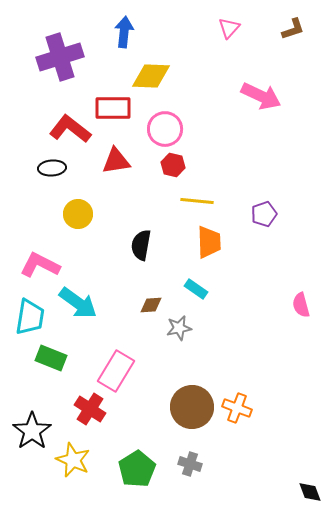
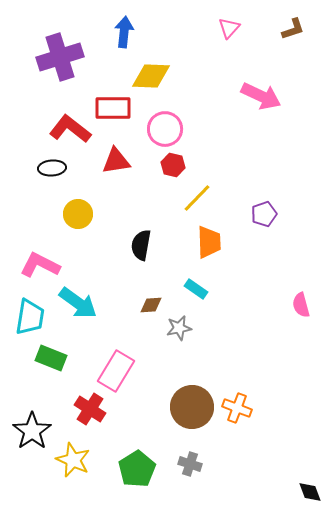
yellow line: moved 3 px up; rotated 52 degrees counterclockwise
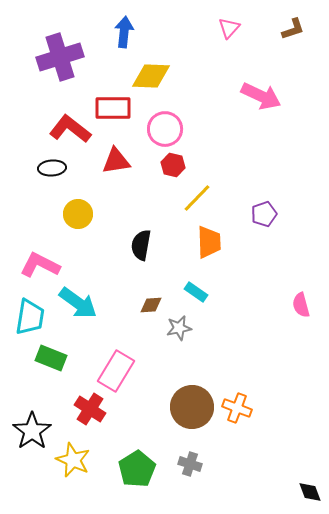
cyan rectangle: moved 3 px down
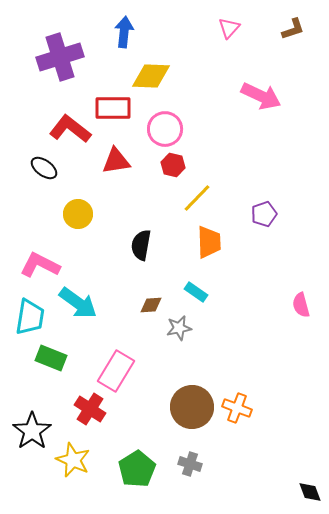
black ellipse: moved 8 px left; rotated 40 degrees clockwise
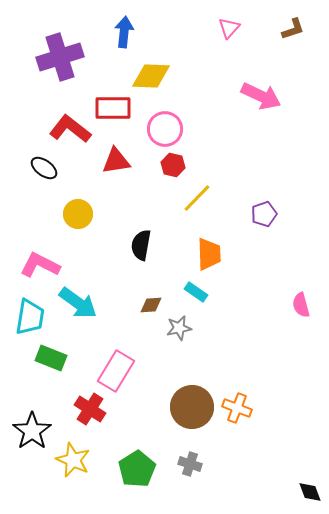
orange trapezoid: moved 12 px down
